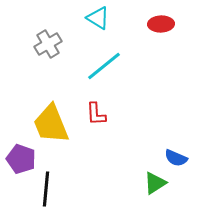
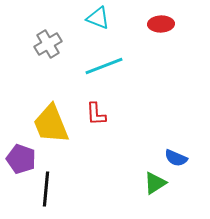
cyan triangle: rotated 10 degrees counterclockwise
cyan line: rotated 18 degrees clockwise
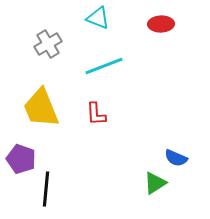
yellow trapezoid: moved 10 px left, 16 px up
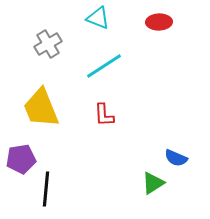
red ellipse: moved 2 px left, 2 px up
cyan line: rotated 12 degrees counterclockwise
red L-shape: moved 8 px right, 1 px down
purple pentagon: rotated 28 degrees counterclockwise
green triangle: moved 2 px left
